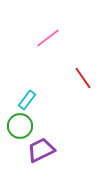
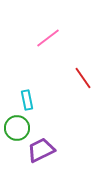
cyan rectangle: rotated 48 degrees counterclockwise
green circle: moved 3 px left, 2 px down
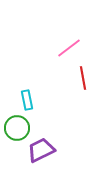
pink line: moved 21 px right, 10 px down
red line: rotated 25 degrees clockwise
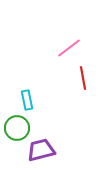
purple trapezoid: rotated 12 degrees clockwise
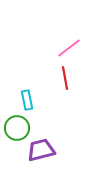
red line: moved 18 px left
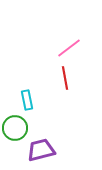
green circle: moved 2 px left
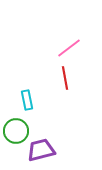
green circle: moved 1 px right, 3 px down
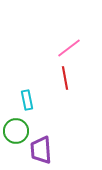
purple trapezoid: rotated 80 degrees counterclockwise
